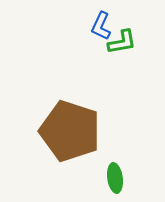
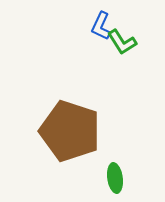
green L-shape: rotated 68 degrees clockwise
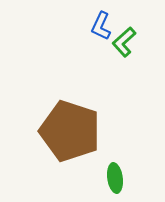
green L-shape: moved 2 px right; rotated 80 degrees clockwise
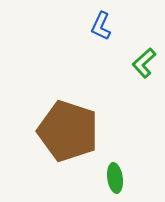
green L-shape: moved 20 px right, 21 px down
brown pentagon: moved 2 px left
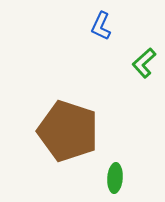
green ellipse: rotated 12 degrees clockwise
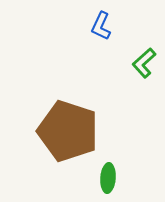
green ellipse: moved 7 px left
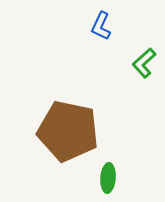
brown pentagon: rotated 6 degrees counterclockwise
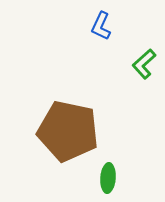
green L-shape: moved 1 px down
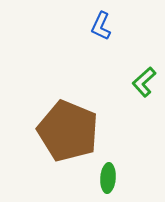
green L-shape: moved 18 px down
brown pentagon: rotated 10 degrees clockwise
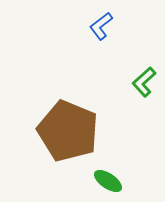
blue L-shape: rotated 28 degrees clockwise
green ellipse: moved 3 px down; rotated 60 degrees counterclockwise
